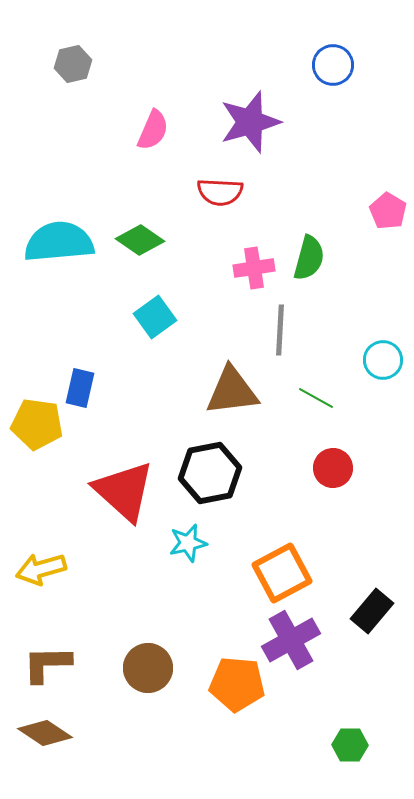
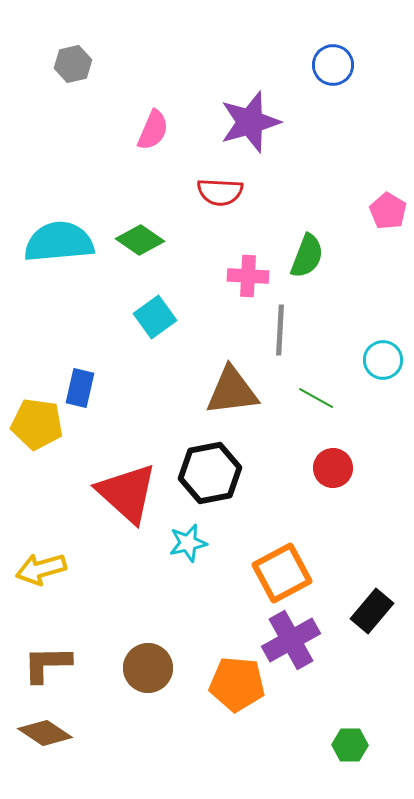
green semicircle: moved 2 px left, 2 px up; rotated 6 degrees clockwise
pink cross: moved 6 px left, 8 px down; rotated 12 degrees clockwise
red triangle: moved 3 px right, 2 px down
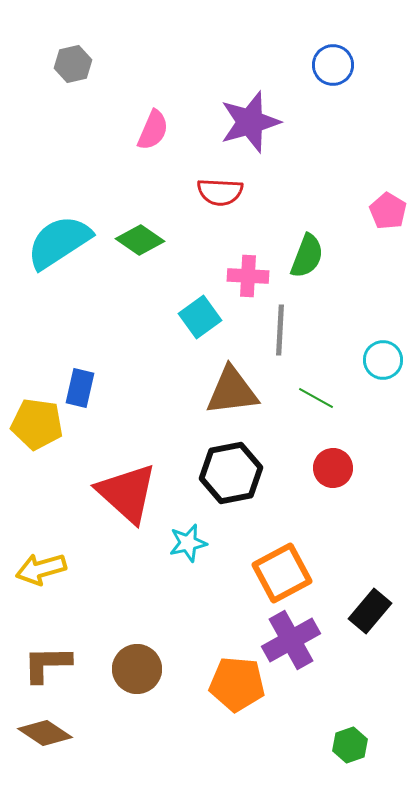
cyan semicircle: rotated 28 degrees counterclockwise
cyan square: moved 45 px right
black hexagon: moved 21 px right
black rectangle: moved 2 px left
brown circle: moved 11 px left, 1 px down
green hexagon: rotated 20 degrees counterclockwise
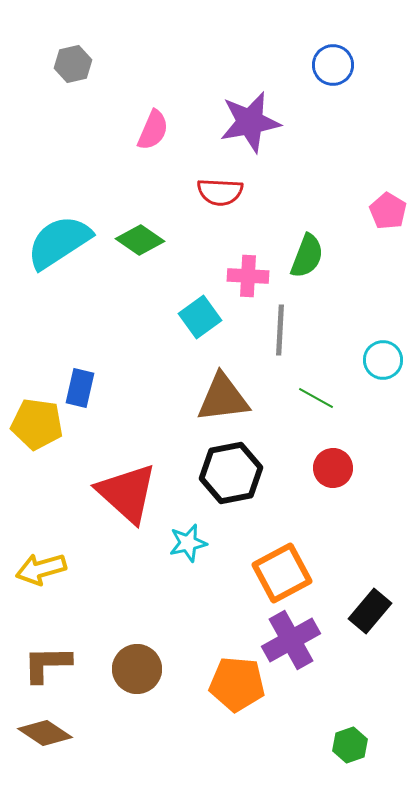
purple star: rotated 6 degrees clockwise
brown triangle: moved 9 px left, 7 px down
